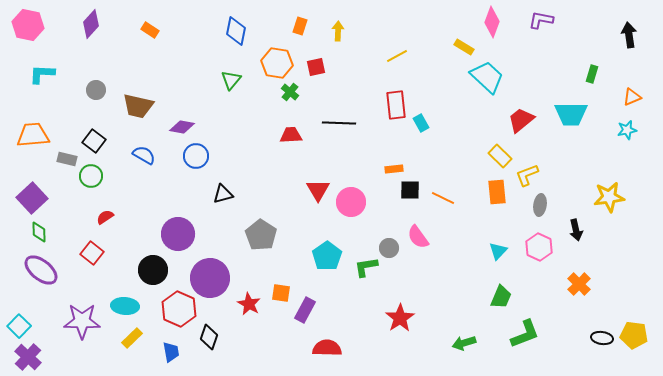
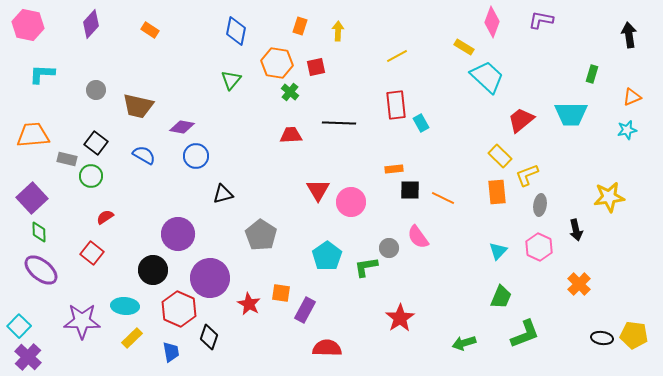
black square at (94, 141): moved 2 px right, 2 px down
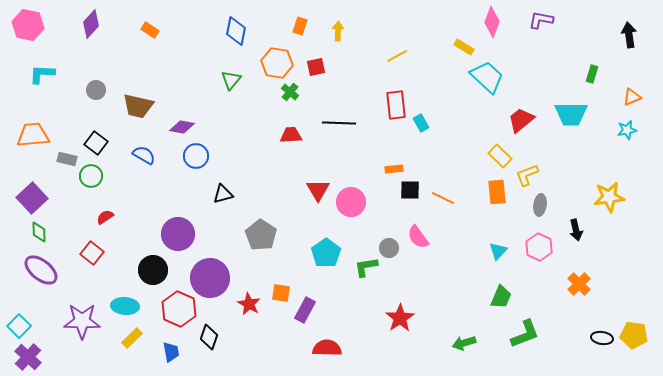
cyan pentagon at (327, 256): moved 1 px left, 3 px up
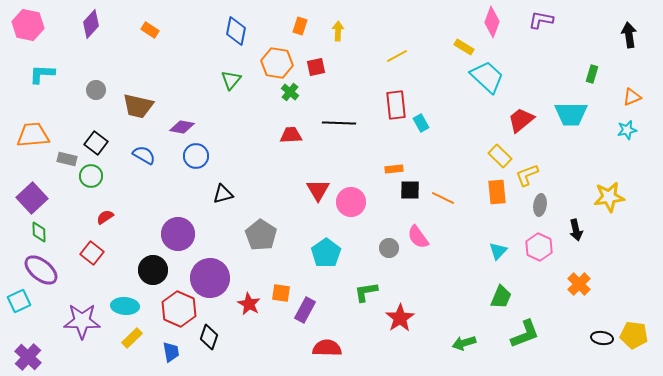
green L-shape at (366, 267): moved 25 px down
cyan square at (19, 326): moved 25 px up; rotated 20 degrees clockwise
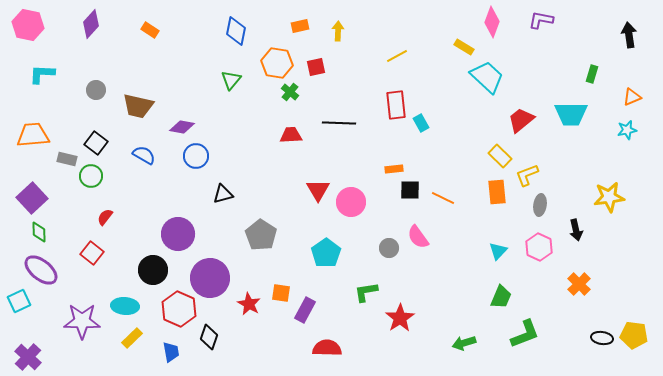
orange rectangle at (300, 26): rotated 60 degrees clockwise
red semicircle at (105, 217): rotated 18 degrees counterclockwise
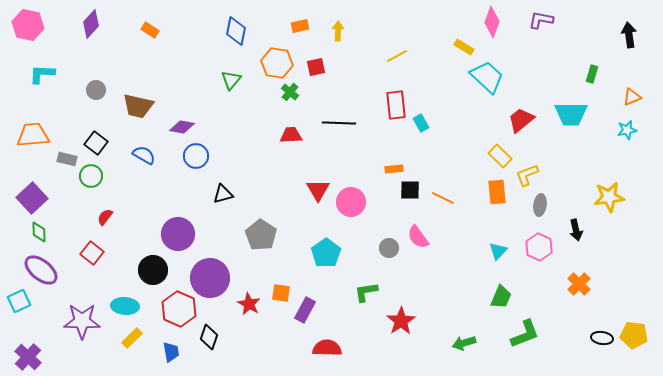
red star at (400, 318): moved 1 px right, 3 px down
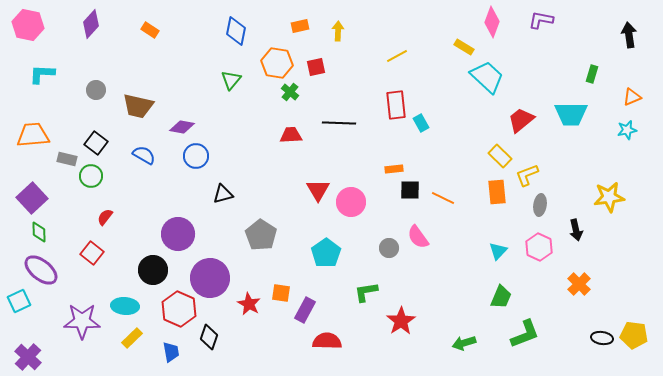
red semicircle at (327, 348): moved 7 px up
